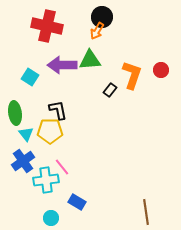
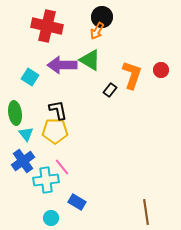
green triangle: rotated 35 degrees clockwise
yellow pentagon: moved 5 px right
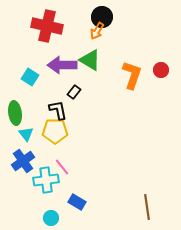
black rectangle: moved 36 px left, 2 px down
brown line: moved 1 px right, 5 px up
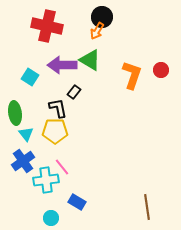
black L-shape: moved 2 px up
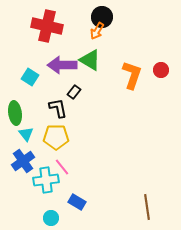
yellow pentagon: moved 1 px right, 6 px down
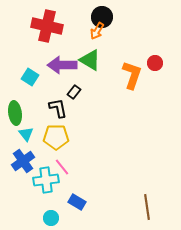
red circle: moved 6 px left, 7 px up
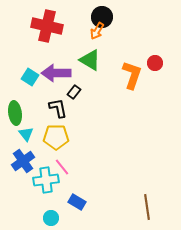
purple arrow: moved 6 px left, 8 px down
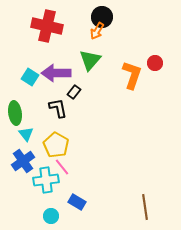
green triangle: rotated 40 degrees clockwise
yellow pentagon: moved 8 px down; rotated 30 degrees clockwise
brown line: moved 2 px left
cyan circle: moved 2 px up
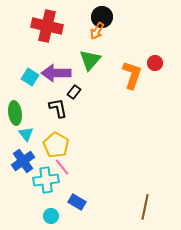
brown line: rotated 20 degrees clockwise
